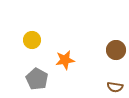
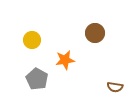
brown circle: moved 21 px left, 17 px up
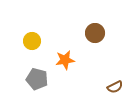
yellow circle: moved 1 px down
gray pentagon: rotated 15 degrees counterclockwise
brown semicircle: rotated 35 degrees counterclockwise
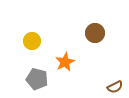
orange star: moved 2 px down; rotated 18 degrees counterclockwise
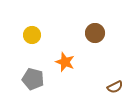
yellow circle: moved 6 px up
orange star: rotated 24 degrees counterclockwise
gray pentagon: moved 4 px left
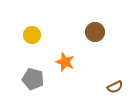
brown circle: moved 1 px up
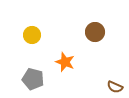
brown semicircle: rotated 49 degrees clockwise
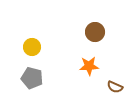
yellow circle: moved 12 px down
orange star: moved 24 px right, 4 px down; rotated 24 degrees counterclockwise
gray pentagon: moved 1 px left, 1 px up
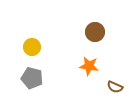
orange star: rotated 12 degrees clockwise
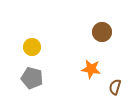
brown circle: moved 7 px right
orange star: moved 2 px right, 3 px down
brown semicircle: rotated 84 degrees clockwise
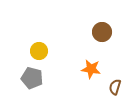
yellow circle: moved 7 px right, 4 px down
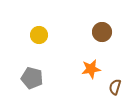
yellow circle: moved 16 px up
orange star: rotated 18 degrees counterclockwise
